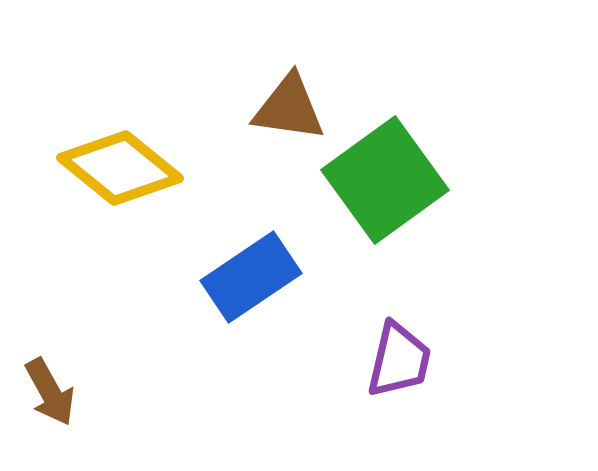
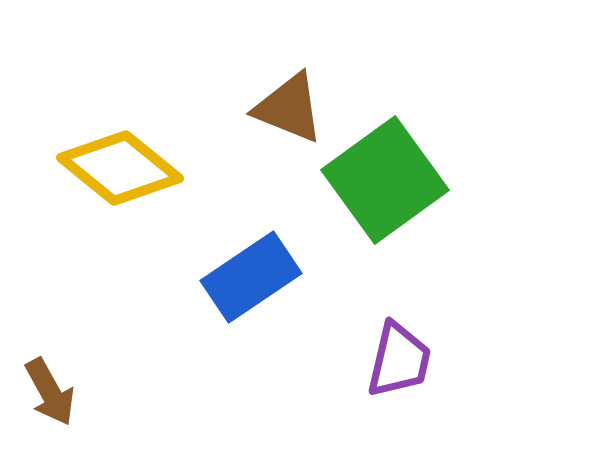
brown triangle: rotated 14 degrees clockwise
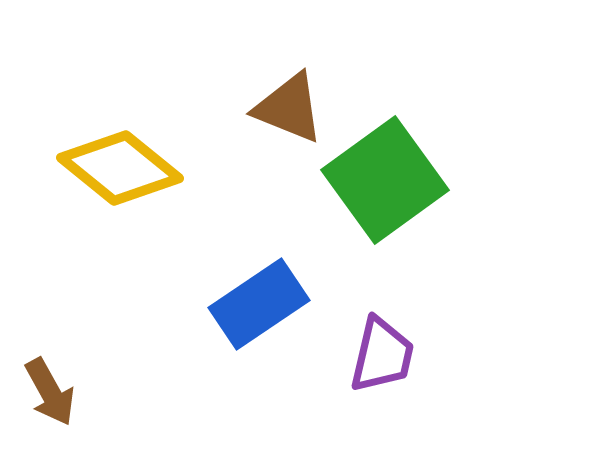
blue rectangle: moved 8 px right, 27 px down
purple trapezoid: moved 17 px left, 5 px up
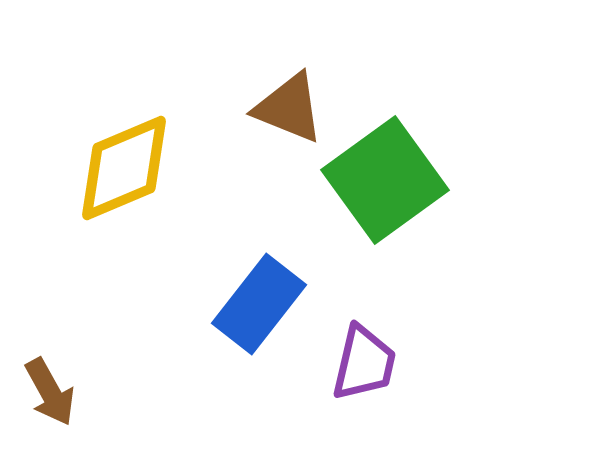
yellow diamond: moved 4 px right; rotated 62 degrees counterclockwise
blue rectangle: rotated 18 degrees counterclockwise
purple trapezoid: moved 18 px left, 8 px down
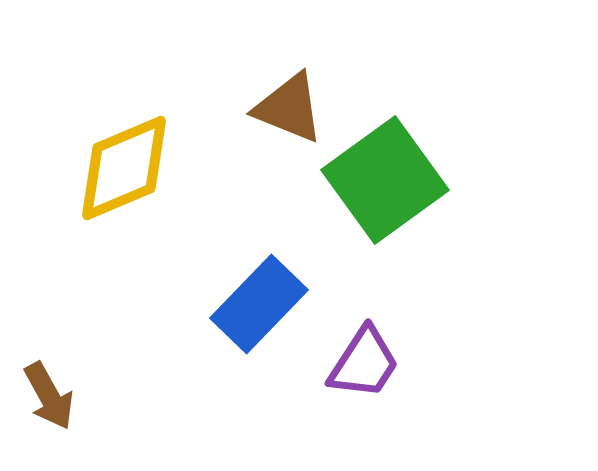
blue rectangle: rotated 6 degrees clockwise
purple trapezoid: rotated 20 degrees clockwise
brown arrow: moved 1 px left, 4 px down
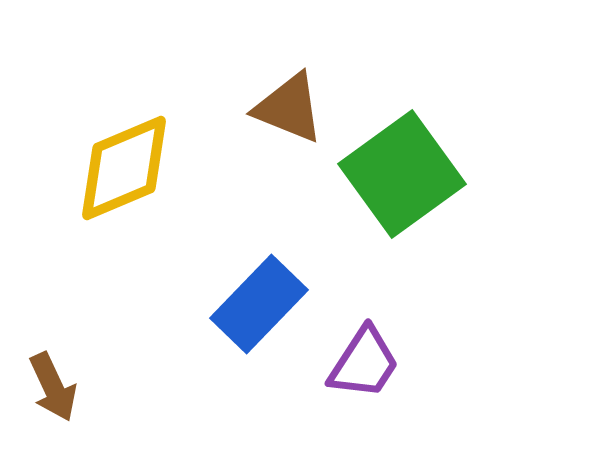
green square: moved 17 px right, 6 px up
brown arrow: moved 4 px right, 9 px up; rotated 4 degrees clockwise
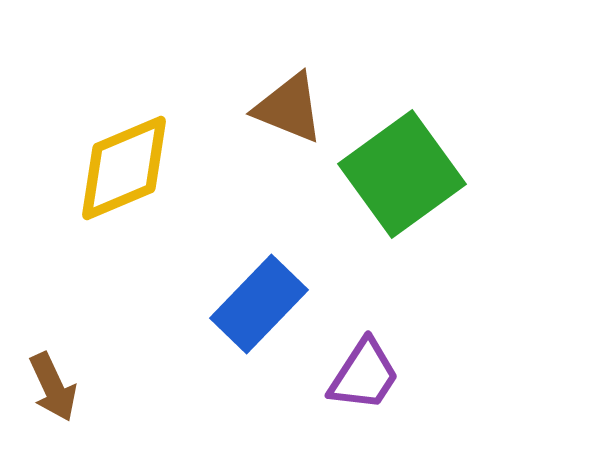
purple trapezoid: moved 12 px down
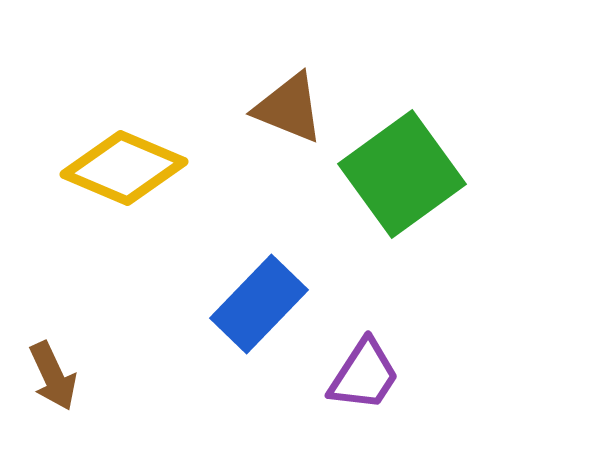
yellow diamond: rotated 46 degrees clockwise
brown arrow: moved 11 px up
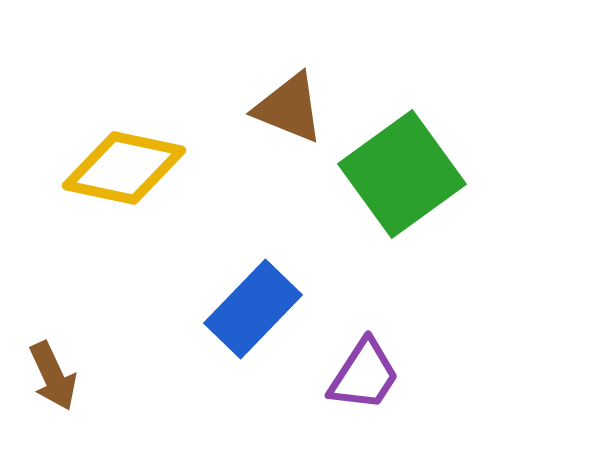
yellow diamond: rotated 11 degrees counterclockwise
blue rectangle: moved 6 px left, 5 px down
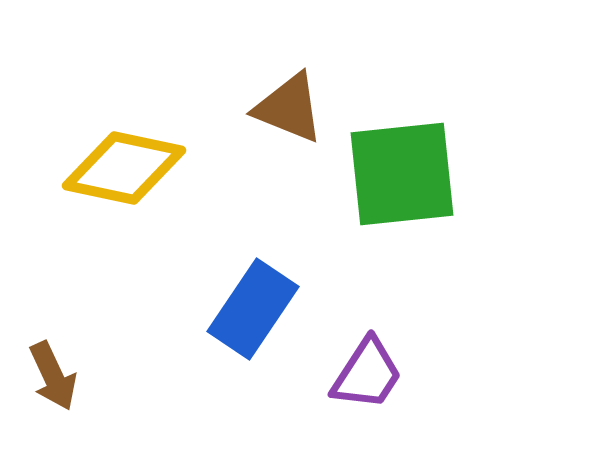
green square: rotated 30 degrees clockwise
blue rectangle: rotated 10 degrees counterclockwise
purple trapezoid: moved 3 px right, 1 px up
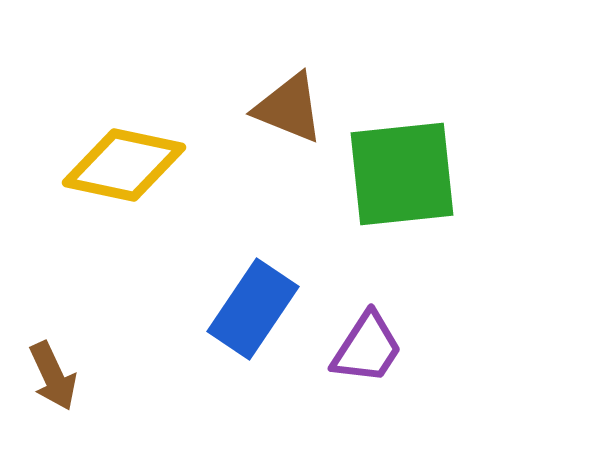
yellow diamond: moved 3 px up
purple trapezoid: moved 26 px up
